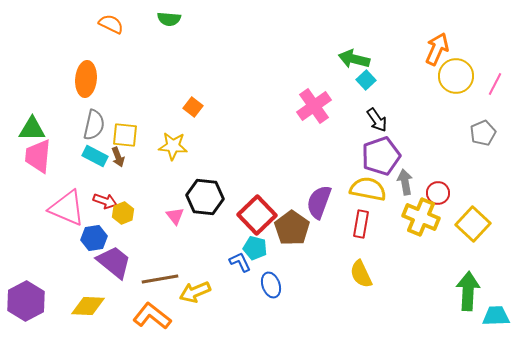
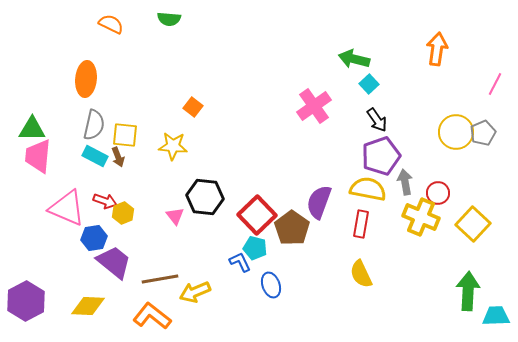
orange arrow at (437, 49): rotated 16 degrees counterclockwise
yellow circle at (456, 76): moved 56 px down
cyan square at (366, 80): moved 3 px right, 4 px down
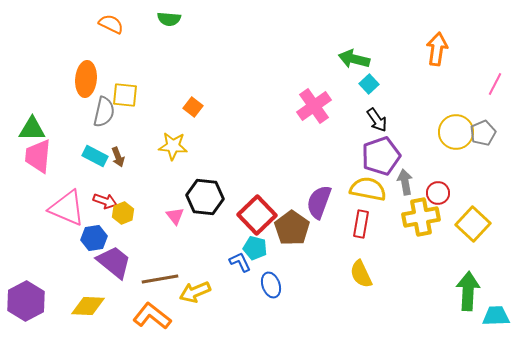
gray semicircle at (94, 125): moved 10 px right, 13 px up
yellow square at (125, 135): moved 40 px up
yellow cross at (421, 217): rotated 33 degrees counterclockwise
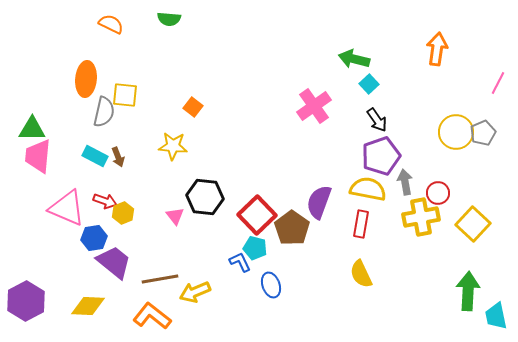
pink line at (495, 84): moved 3 px right, 1 px up
cyan trapezoid at (496, 316): rotated 100 degrees counterclockwise
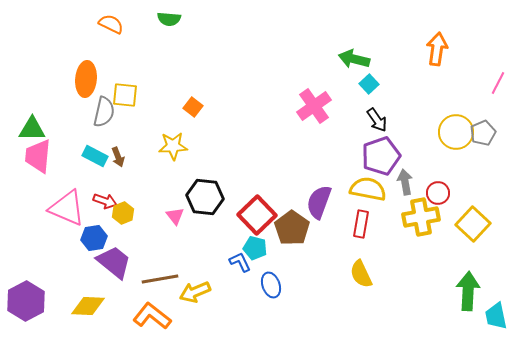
yellow star at (173, 146): rotated 8 degrees counterclockwise
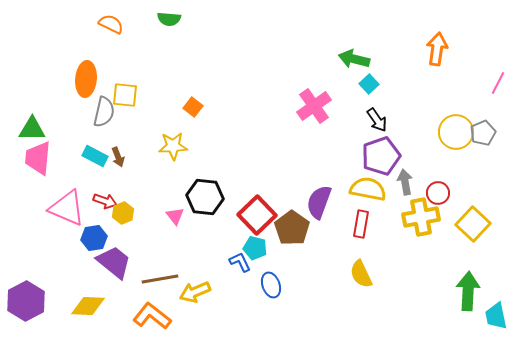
pink trapezoid at (38, 156): moved 2 px down
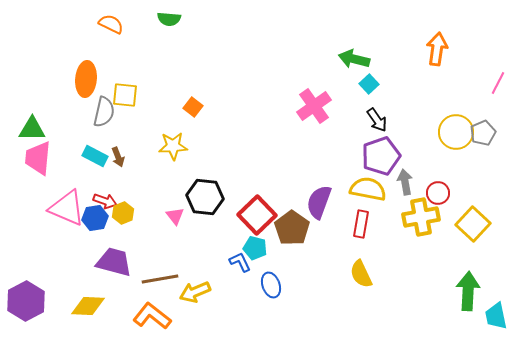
blue hexagon at (94, 238): moved 1 px right, 20 px up
purple trapezoid at (114, 262): rotated 24 degrees counterclockwise
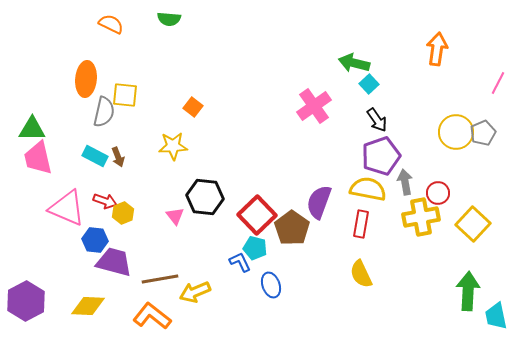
green arrow at (354, 59): moved 4 px down
pink trapezoid at (38, 158): rotated 18 degrees counterclockwise
blue hexagon at (95, 218): moved 22 px down; rotated 15 degrees clockwise
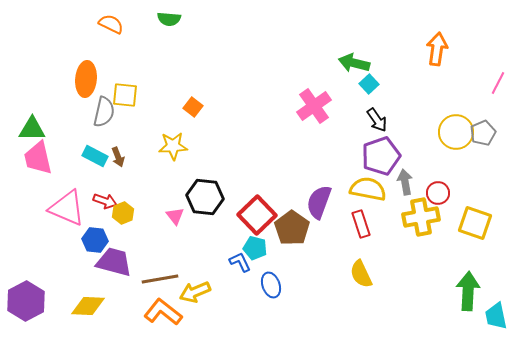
red rectangle at (361, 224): rotated 28 degrees counterclockwise
yellow square at (473, 224): moved 2 px right, 1 px up; rotated 24 degrees counterclockwise
orange L-shape at (152, 316): moved 11 px right, 4 px up
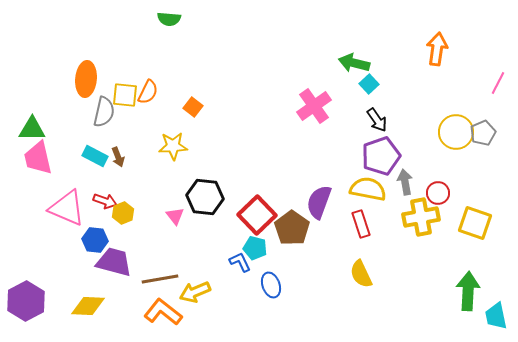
orange semicircle at (111, 24): moved 37 px right, 68 px down; rotated 90 degrees clockwise
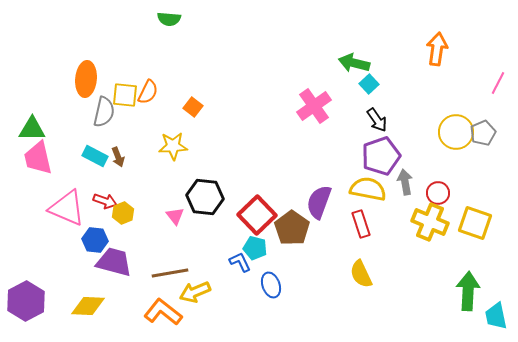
yellow cross at (421, 217): moved 9 px right, 5 px down; rotated 33 degrees clockwise
brown line at (160, 279): moved 10 px right, 6 px up
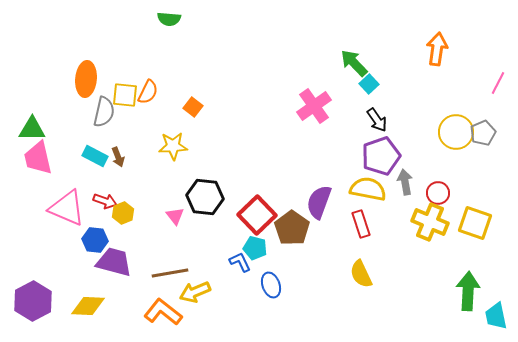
green arrow at (354, 63): rotated 32 degrees clockwise
purple hexagon at (26, 301): moved 7 px right
